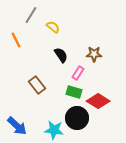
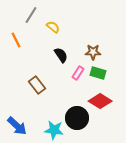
brown star: moved 1 px left, 2 px up
green rectangle: moved 24 px right, 19 px up
red diamond: moved 2 px right
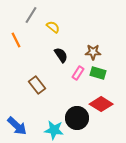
red diamond: moved 1 px right, 3 px down
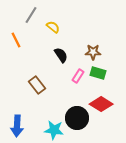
pink rectangle: moved 3 px down
blue arrow: rotated 50 degrees clockwise
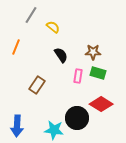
orange line: moved 7 px down; rotated 49 degrees clockwise
pink rectangle: rotated 24 degrees counterclockwise
brown rectangle: rotated 72 degrees clockwise
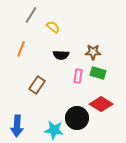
orange line: moved 5 px right, 2 px down
black semicircle: rotated 126 degrees clockwise
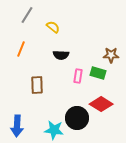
gray line: moved 4 px left
brown star: moved 18 px right, 3 px down
brown rectangle: rotated 36 degrees counterclockwise
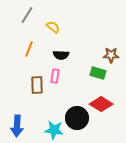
orange line: moved 8 px right
pink rectangle: moved 23 px left
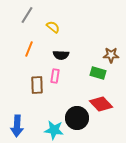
red diamond: rotated 15 degrees clockwise
